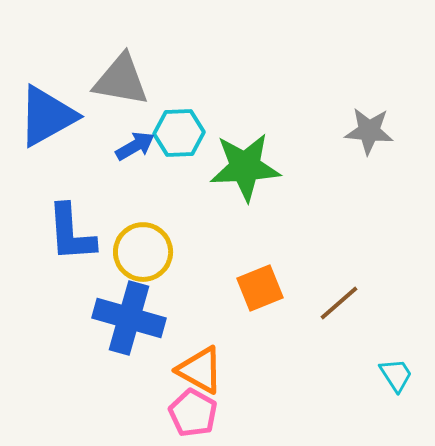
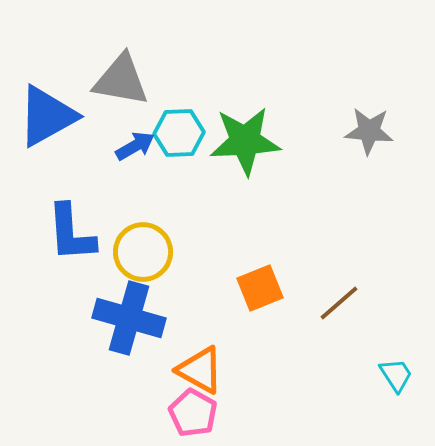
green star: moved 26 px up
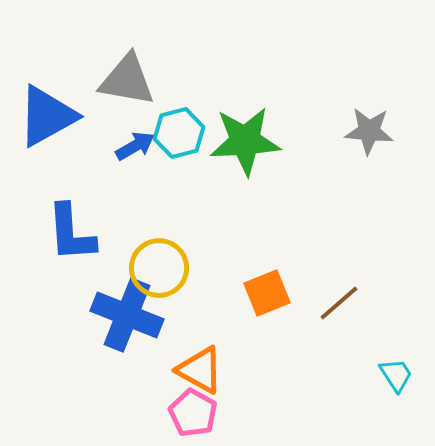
gray triangle: moved 6 px right
cyan hexagon: rotated 12 degrees counterclockwise
yellow circle: moved 16 px right, 16 px down
orange square: moved 7 px right, 5 px down
blue cross: moved 2 px left, 3 px up; rotated 6 degrees clockwise
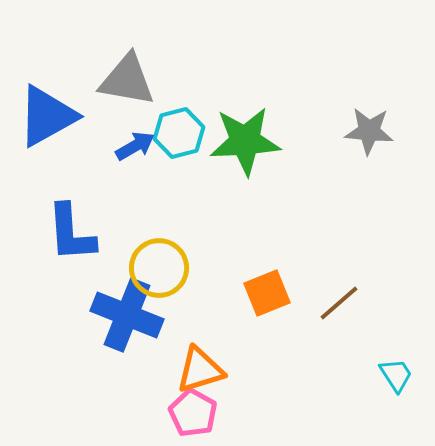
orange triangle: rotated 46 degrees counterclockwise
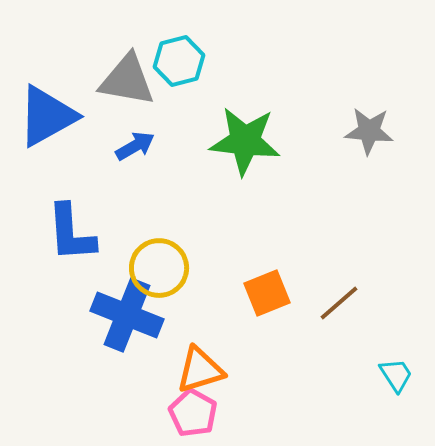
cyan hexagon: moved 72 px up
green star: rotated 10 degrees clockwise
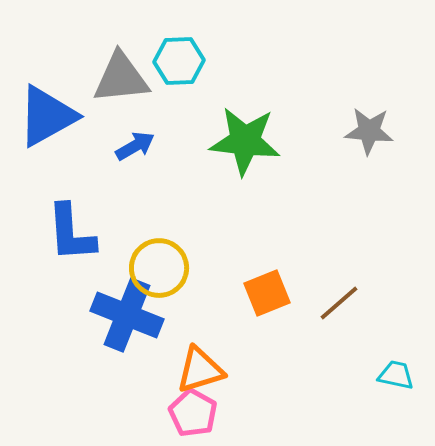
cyan hexagon: rotated 12 degrees clockwise
gray triangle: moved 6 px left, 2 px up; rotated 16 degrees counterclockwise
cyan trapezoid: rotated 45 degrees counterclockwise
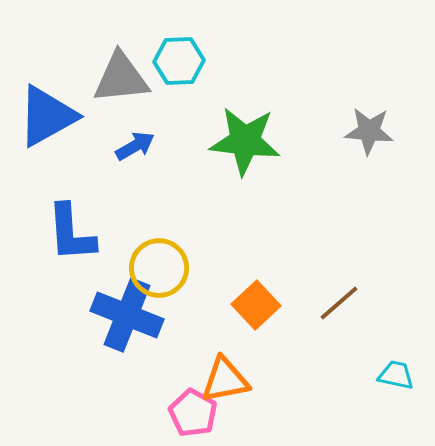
orange square: moved 11 px left, 12 px down; rotated 21 degrees counterclockwise
orange triangle: moved 25 px right, 10 px down; rotated 6 degrees clockwise
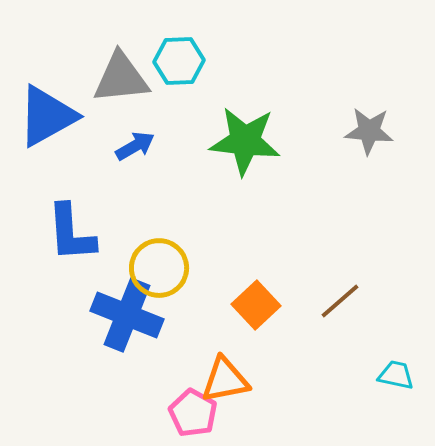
brown line: moved 1 px right, 2 px up
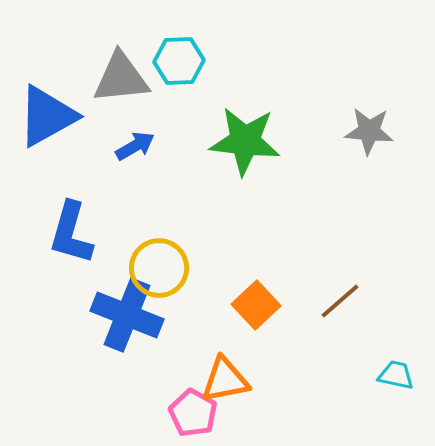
blue L-shape: rotated 20 degrees clockwise
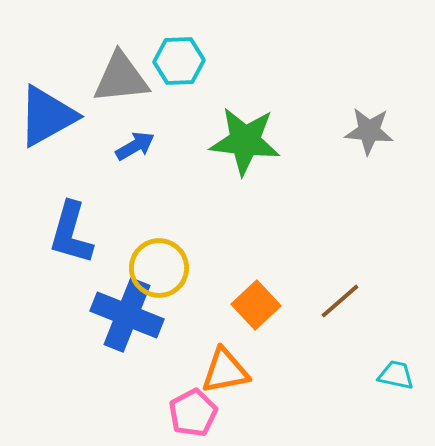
orange triangle: moved 9 px up
pink pentagon: rotated 15 degrees clockwise
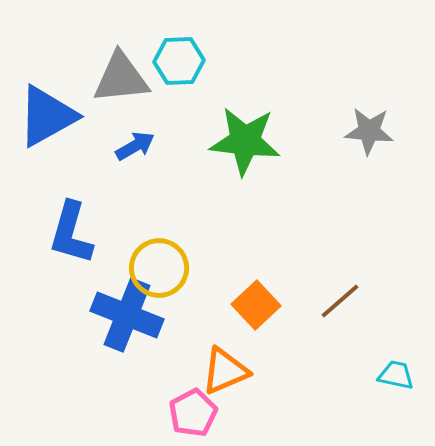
orange triangle: rotated 12 degrees counterclockwise
